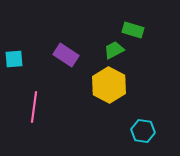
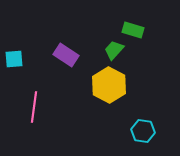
green trapezoid: rotated 20 degrees counterclockwise
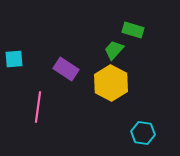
purple rectangle: moved 14 px down
yellow hexagon: moved 2 px right, 2 px up
pink line: moved 4 px right
cyan hexagon: moved 2 px down
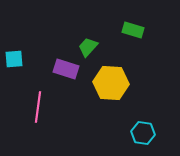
green trapezoid: moved 26 px left, 3 px up
purple rectangle: rotated 15 degrees counterclockwise
yellow hexagon: rotated 24 degrees counterclockwise
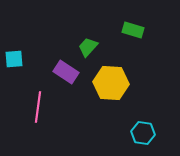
purple rectangle: moved 3 px down; rotated 15 degrees clockwise
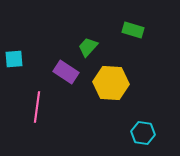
pink line: moved 1 px left
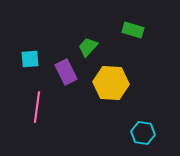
cyan square: moved 16 px right
purple rectangle: rotated 30 degrees clockwise
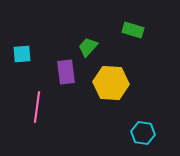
cyan square: moved 8 px left, 5 px up
purple rectangle: rotated 20 degrees clockwise
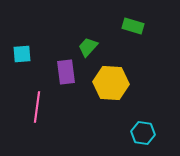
green rectangle: moved 4 px up
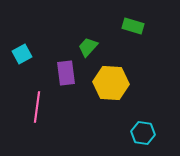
cyan square: rotated 24 degrees counterclockwise
purple rectangle: moved 1 px down
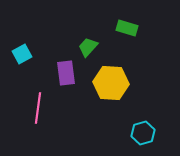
green rectangle: moved 6 px left, 2 px down
pink line: moved 1 px right, 1 px down
cyan hexagon: rotated 25 degrees counterclockwise
